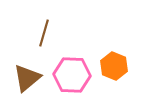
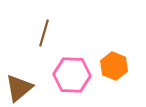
brown triangle: moved 8 px left, 10 px down
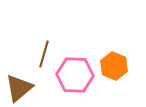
brown line: moved 21 px down
pink hexagon: moved 3 px right
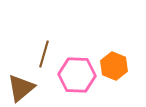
pink hexagon: moved 2 px right
brown triangle: moved 2 px right
